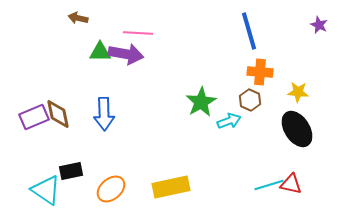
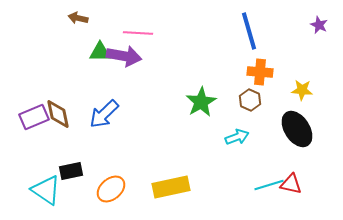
purple arrow: moved 2 px left, 2 px down
yellow star: moved 4 px right, 2 px up
blue arrow: rotated 48 degrees clockwise
cyan arrow: moved 8 px right, 16 px down
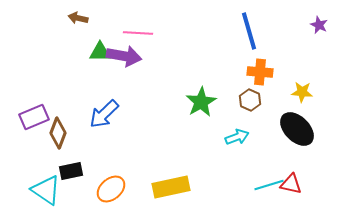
yellow star: moved 2 px down
brown diamond: moved 19 px down; rotated 32 degrees clockwise
black ellipse: rotated 12 degrees counterclockwise
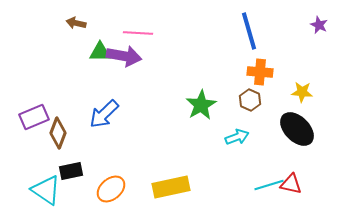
brown arrow: moved 2 px left, 5 px down
green star: moved 3 px down
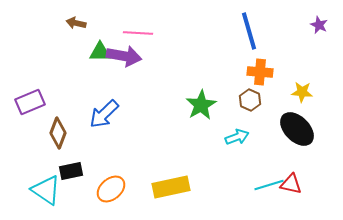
purple rectangle: moved 4 px left, 15 px up
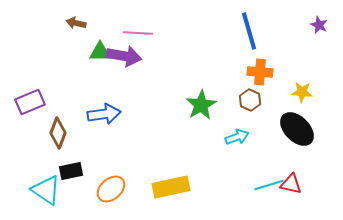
blue arrow: rotated 144 degrees counterclockwise
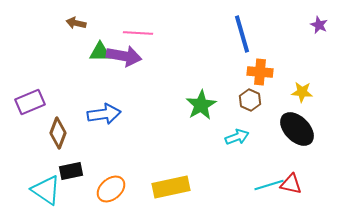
blue line: moved 7 px left, 3 px down
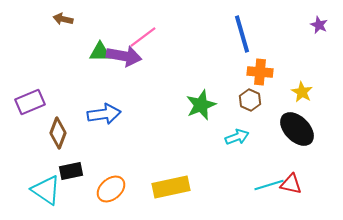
brown arrow: moved 13 px left, 4 px up
pink line: moved 5 px right, 4 px down; rotated 40 degrees counterclockwise
yellow star: rotated 25 degrees clockwise
green star: rotated 8 degrees clockwise
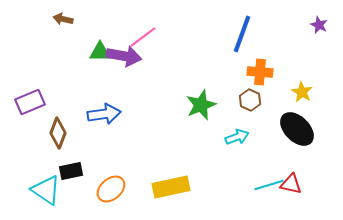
blue line: rotated 36 degrees clockwise
